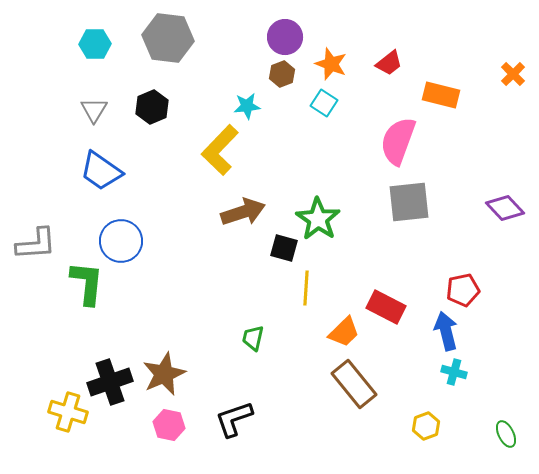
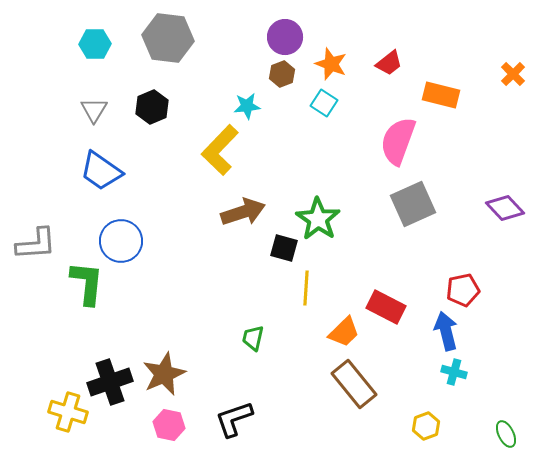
gray square: moved 4 px right, 2 px down; rotated 18 degrees counterclockwise
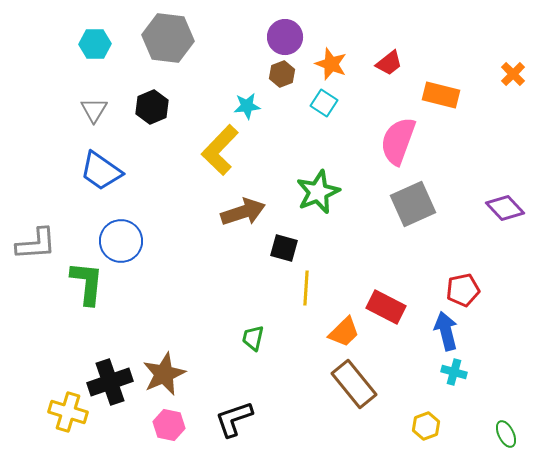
green star: moved 27 px up; rotated 15 degrees clockwise
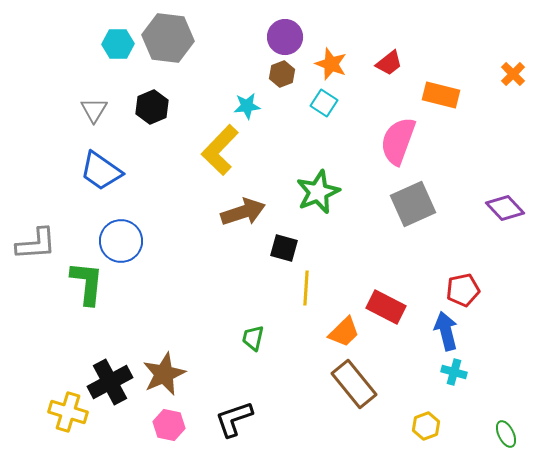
cyan hexagon: moved 23 px right
black cross: rotated 9 degrees counterclockwise
